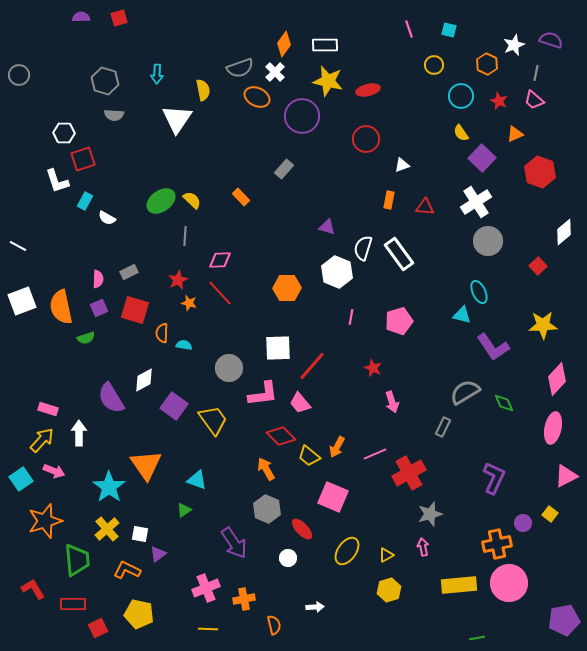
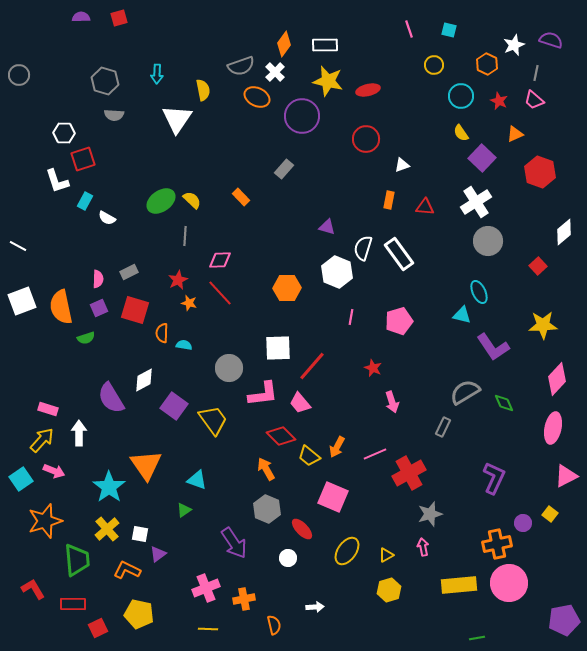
gray semicircle at (240, 68): moved 1 px right, 2 px up
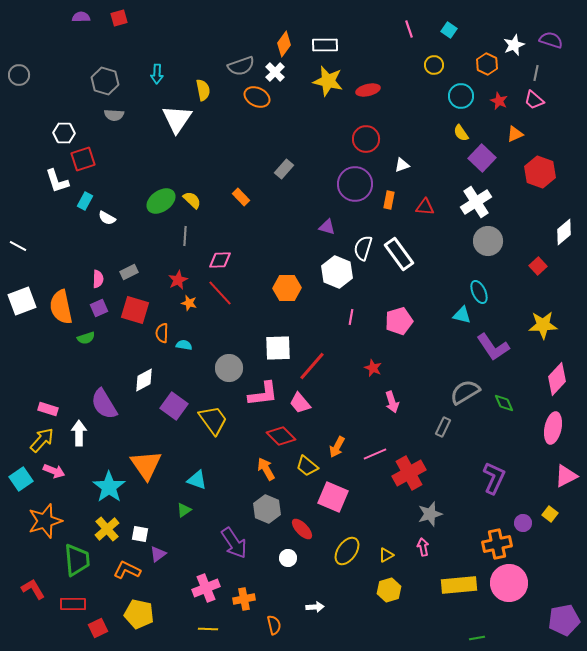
cyan square at (449, 30): rotated 21 degrees clockwise
purple circle at (302, 116): moved 53 px right, 68 px down
purple semicircle at (111, 398): moved 7 px left, 6 px down
yellow trapezoid at (309, 456): moved 2 px left, 10 px down
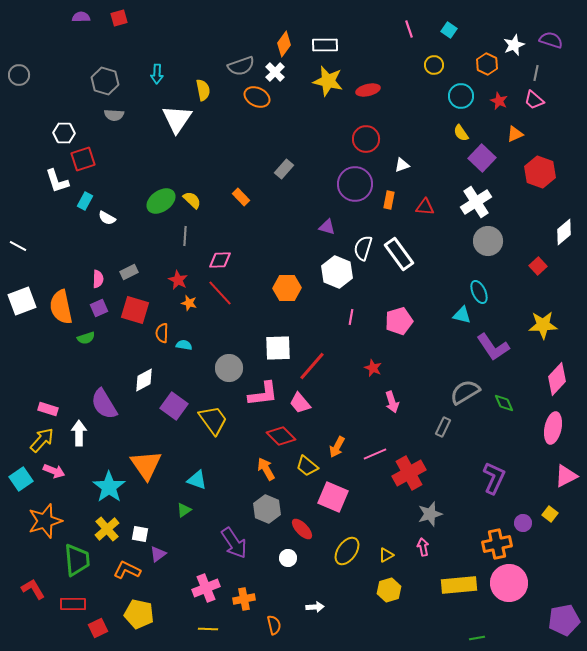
red star at (178, 280): rotated 18 degrees counterclockwise
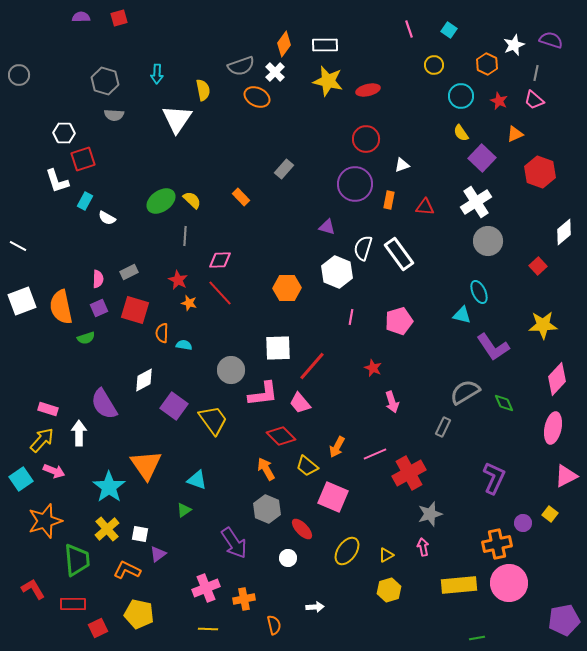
gray circle at (229, 368): moved 2 px right, 2 px down
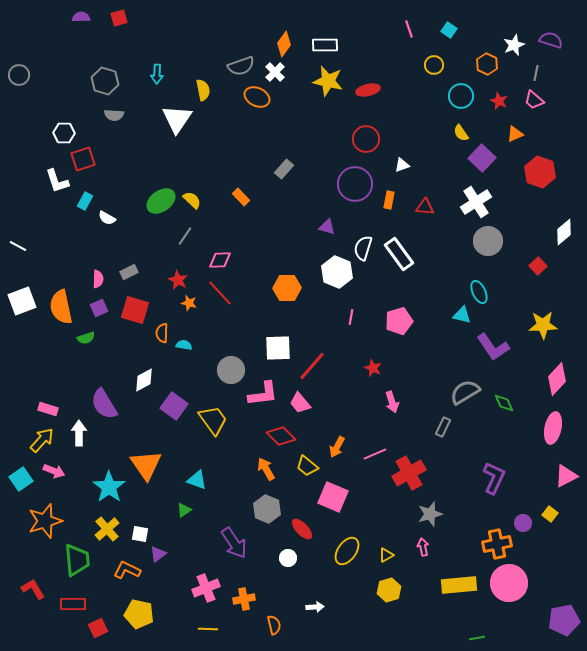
gray line at (185, 236): rotated 30 degrees clockwise
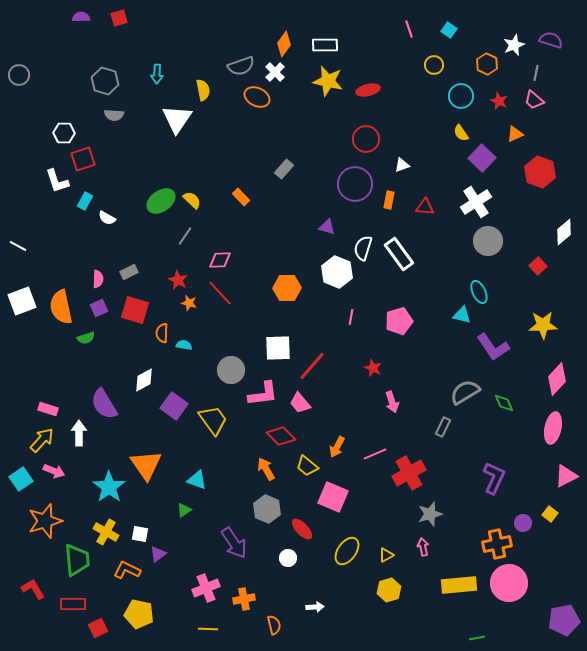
yellow cross at (107, 529): moved 1 px left, 3 px down; rotated 20 degrees counterclockwise
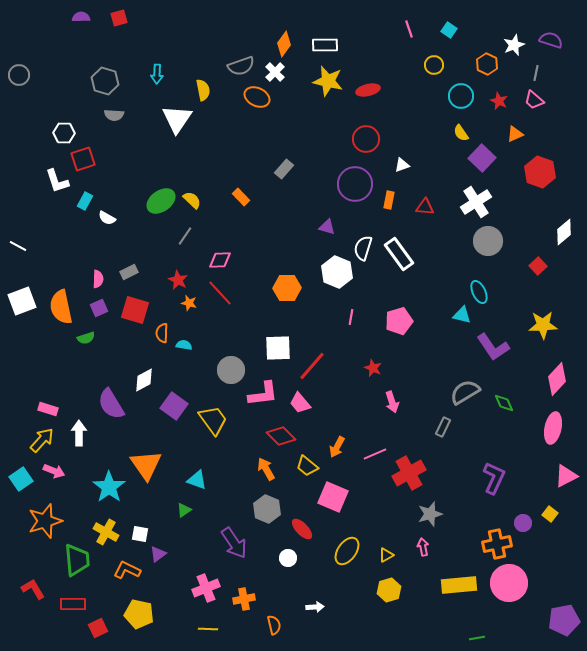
purple semicircle at (104, 404): moved 7 px right
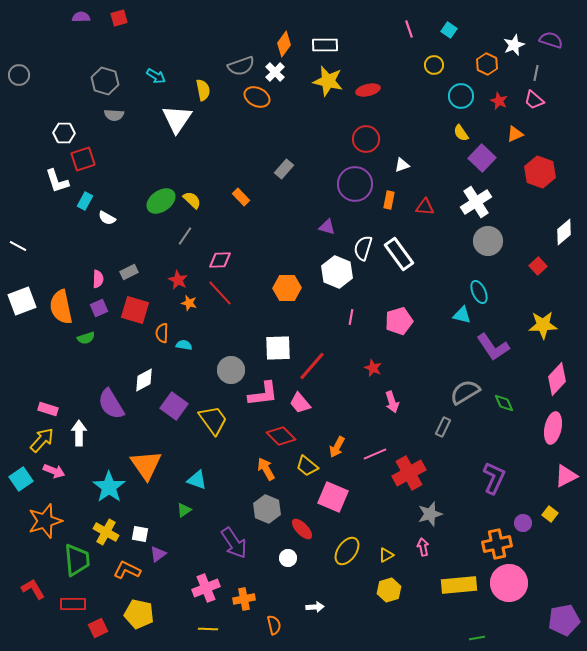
cyan arrow at (157, 74): moved 1 px left, 2 px down; rotated 60 degrees counterclockwise
